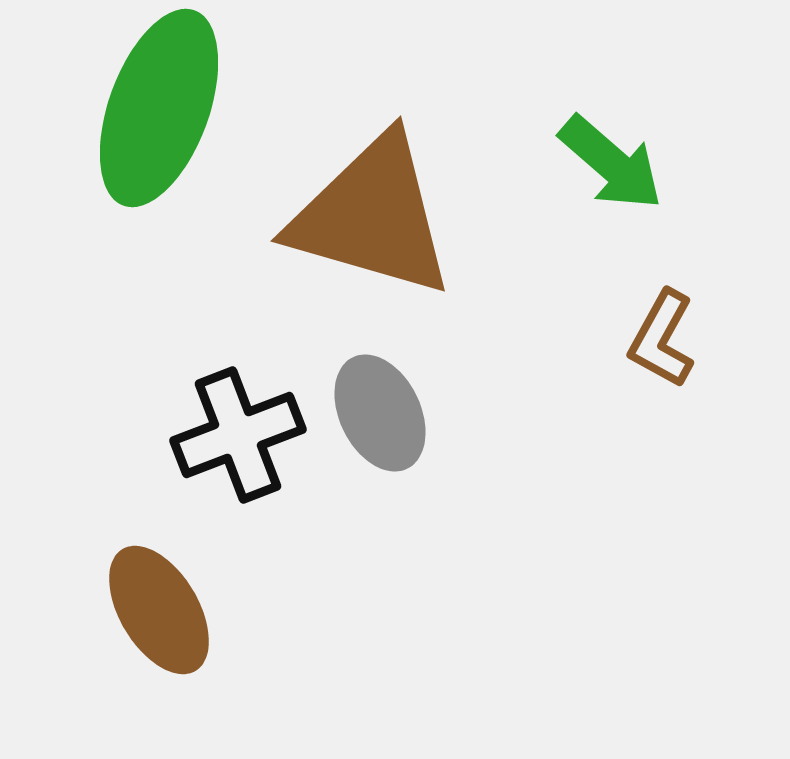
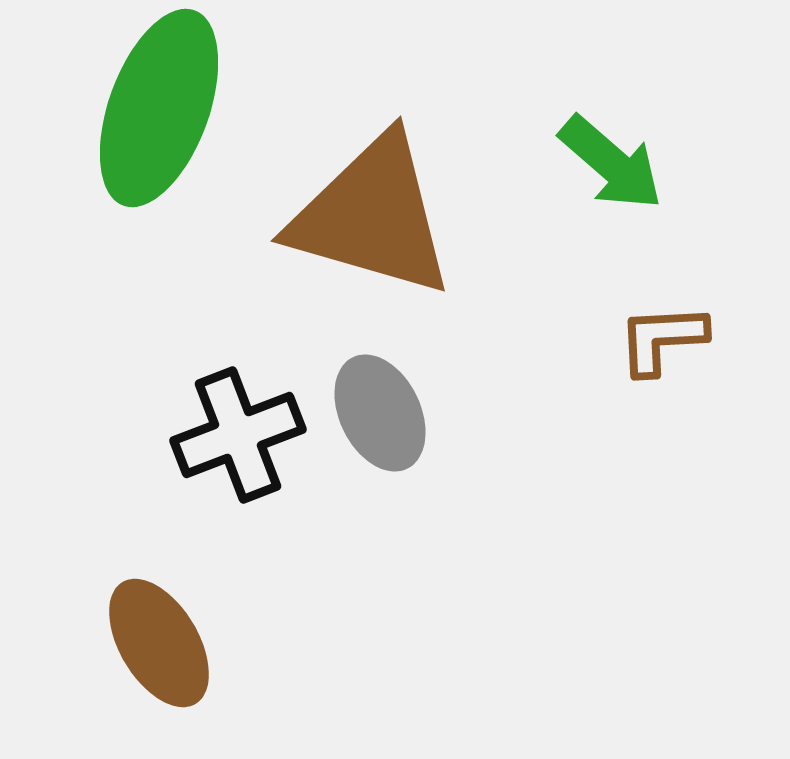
brown L-shape: rotated 58 degrees clockwise
brown ellipse: moved 33 px down
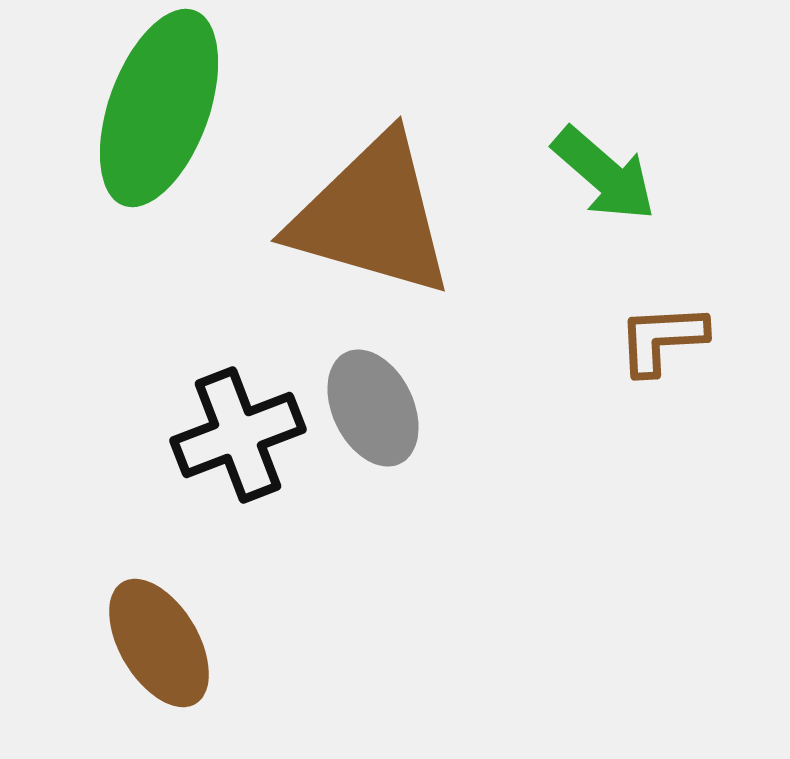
green arrow: moved 7 px left, 11 px down
gray ellipse: moved 7 px left, 5 px up
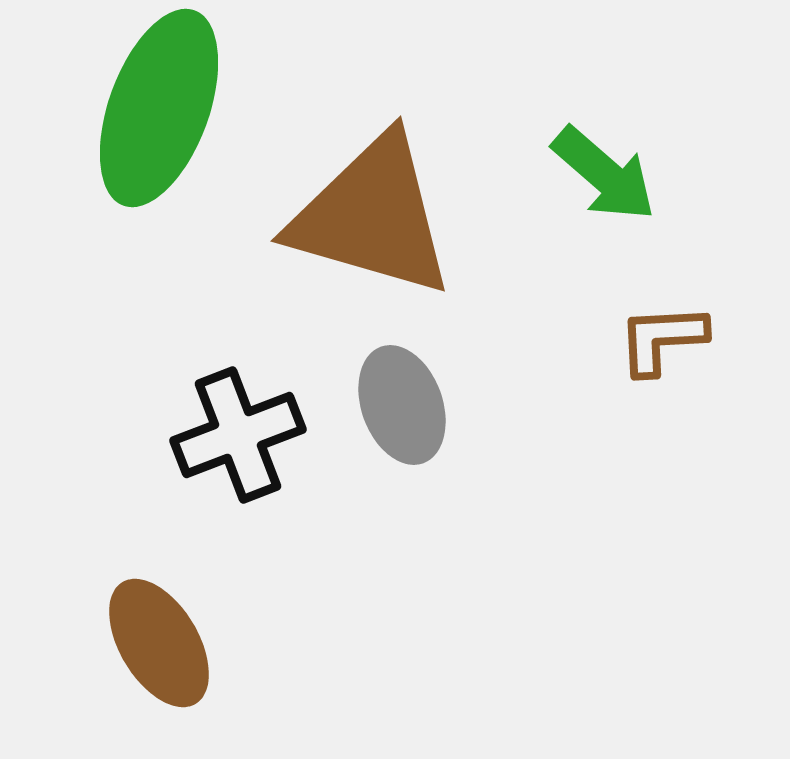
gray ellipse: moved 29 px right, 3 px up; rotated 6 degrees clockwise
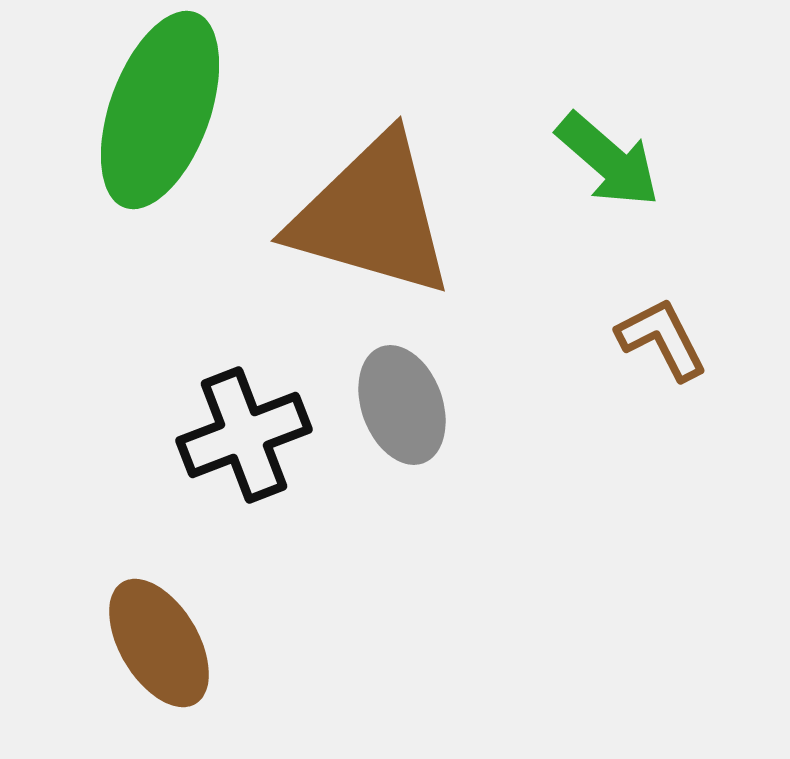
green ellipse: moved 1 px right, 2 px down
green arrow: moved 4 px right, 14 px up
brown L-shape: rotated 66 degrees clockwise
black cross: moved 6 px right
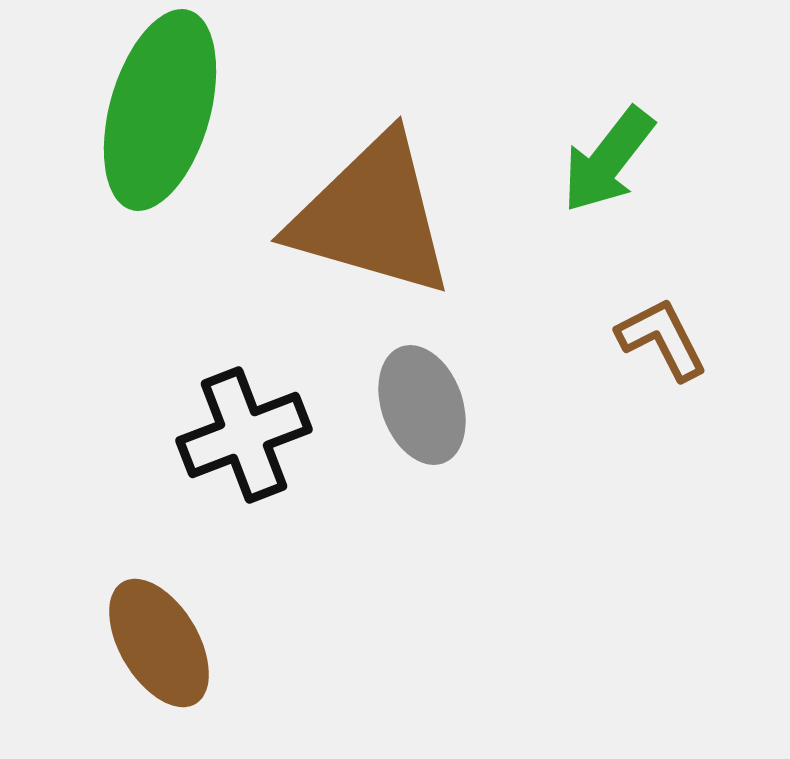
green ellipse: rotated 4 degrees counterclockwise
green arrow: rotated 87 degrees clockwise
gray ellipse: moved 20 px right
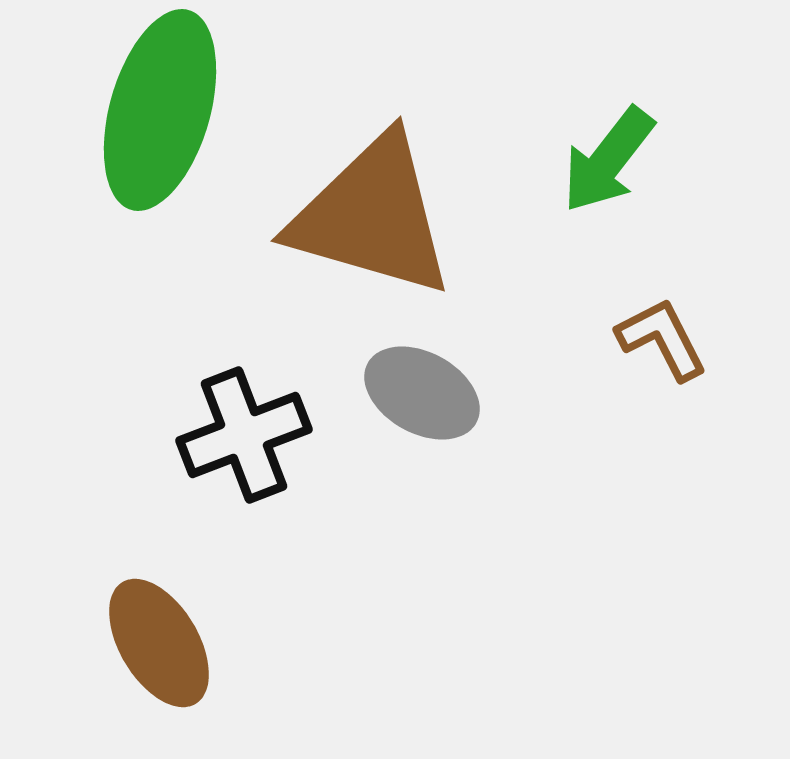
gray ellipse: moved 12 px up; rotated 41 degrees counterclockwise
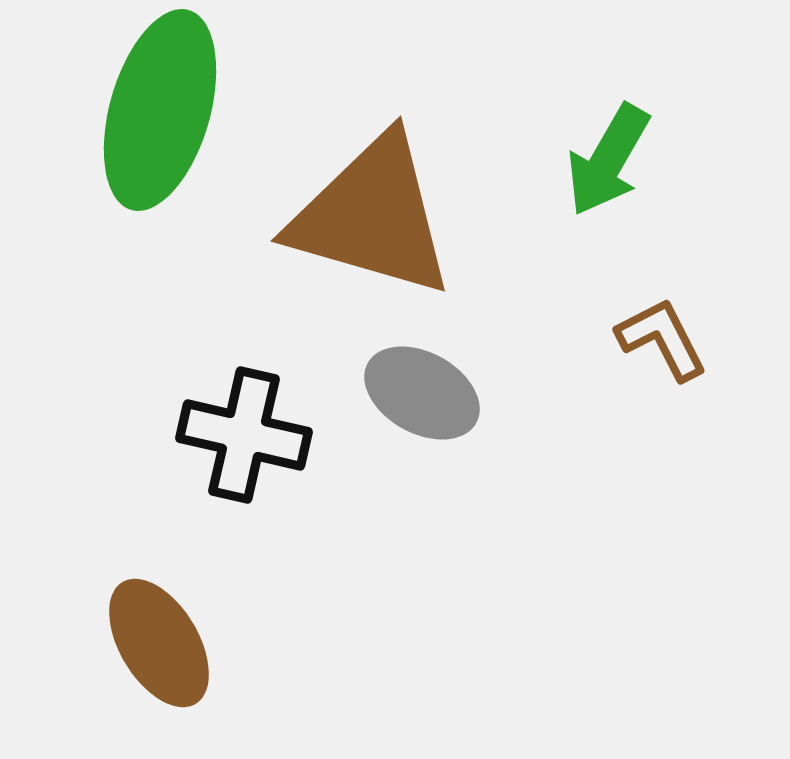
green arrow: rotated 8 degrees counterclockwise
black cross: rotated 34 degrees clockwise
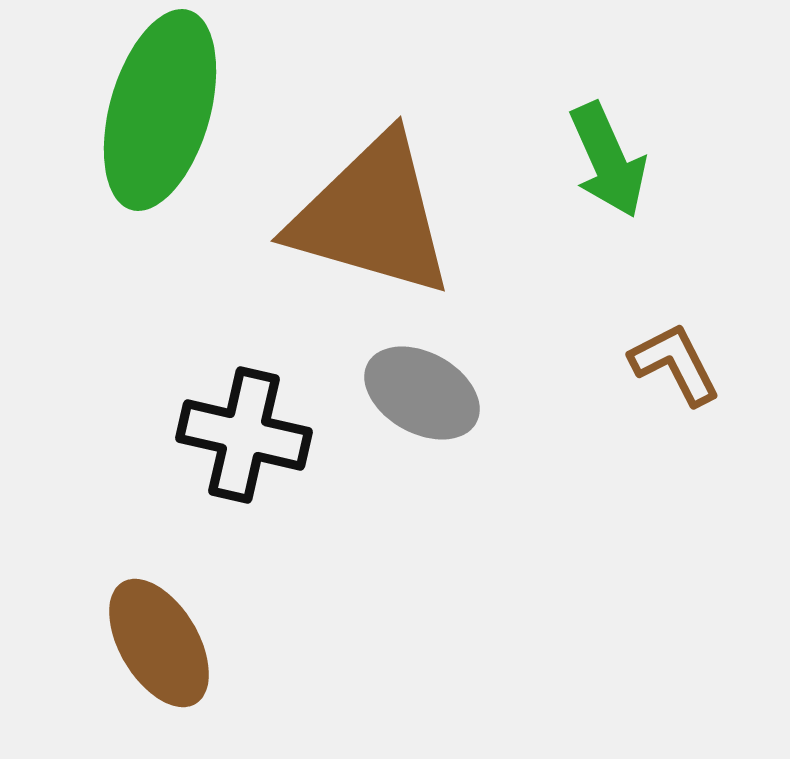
green arrow: rotated 54 degrees counterclockwise
brown L-shape: moved 13 px right, 25 px down
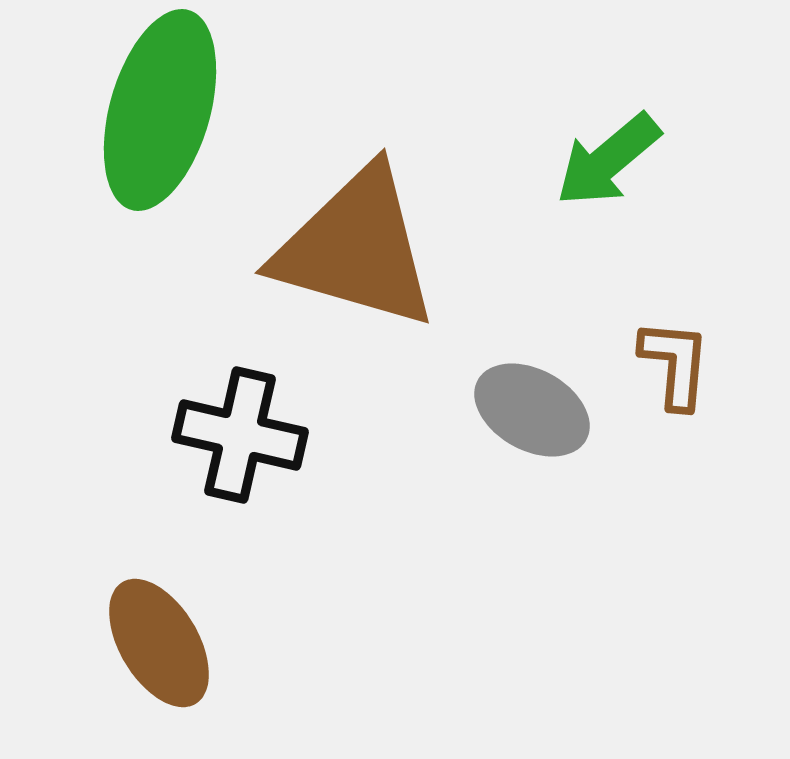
green arrow: rotated 74 degrees clockwise
brown triangle: moved 16 px left, 32 px down
brown L-shape: rotated 32 degrees clockwise
gray ellipse: moved 110 px right, 17 px down
black cross: moved 4 px left
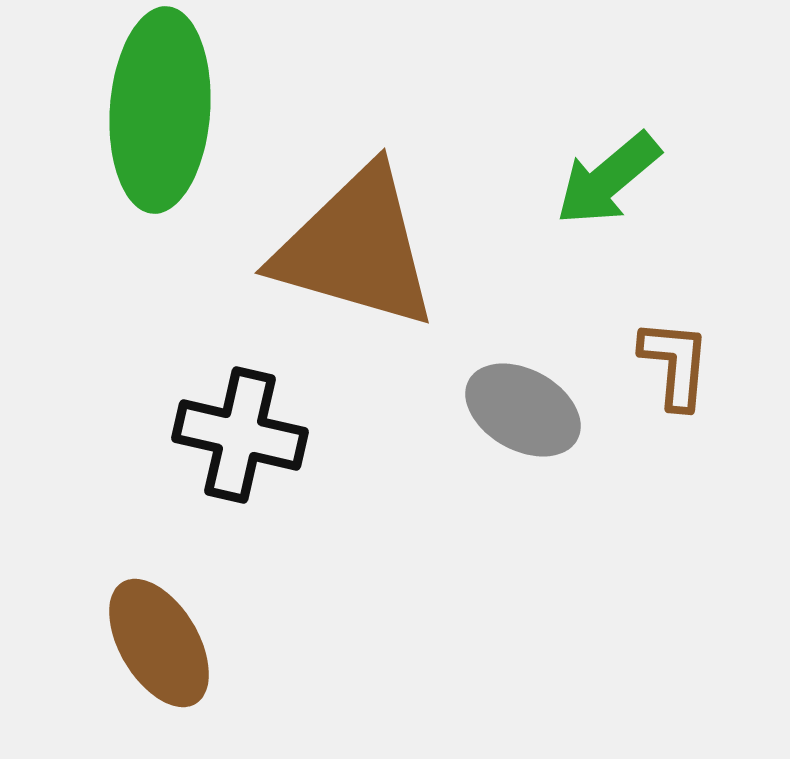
green ellipse: rotated 12 degrees counterclockwise
green arrow: moved 19 px down
gray ellipse: moved 9 px left
